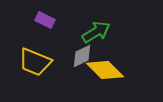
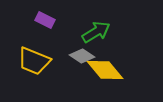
gray diamond: rotated 60 degrees clockwise
yellow trapezoid: moved 1 px left, 1 px up
yellow diamond: rotated 6 degrees clockwise
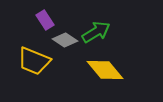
purple rectangle: rotated 30 degrees clockwise
gray diamond: moved 17 px left, 16 px up
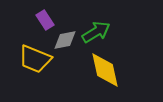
gray diamond: rotated 45 degrees counterclockwise
yellow trapezoid: moved 1 px right, 2 px up
yellow diamond: rotated 27 degrees clockwise
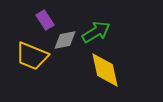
yellow trapezoid: moved 3 px left, 3 px up
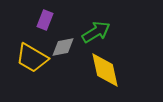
purple rectangle: rotated 54 degrees clockwise
gray diamond: moved 2 px left, 7 px down
yellow trapezoid: moved 2 px down; rotated 8 degrees clockwise
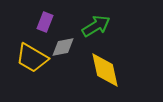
purple rectangle: moved 2 px down
green arrow: moved 6 px up
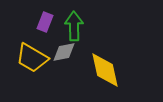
green arrow: moved 22 px left; rotated 60 degrees counterclockwise
gray diamond: moved 1 px right, 5 px down
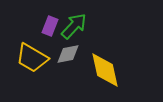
purple rectangle: moved 5 px right, 4 px down
green arrow: rotated 44 degrees clockwise
gray diamond: moved 4 px right, 2 px down
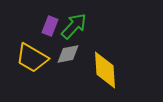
yellow diamond: rotated 9 degrees clockwise
